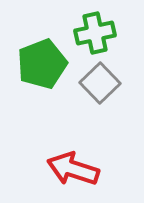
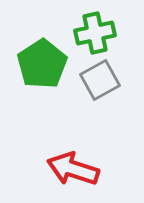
green pentagon: rotated 12 degrees counterclockwise
gray square: moved 3 px up; rotated 15 degrees clockwise
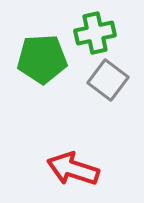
green pentagon: moved 5 px up; rotated 30 degrees clockwise
gray square: moved 8 px right; rotated 24 degrees counterclockwise
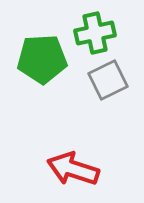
gray square: rotated 27 degrees clockwise
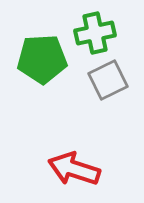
red arrow: moved 1 px right
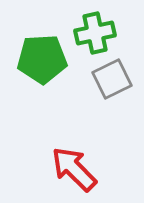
gray square: moved 4 px right, 1 px up
red arrow: rotated 27 degrees clockwise
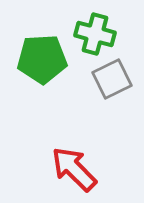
green cross: moved 1 px down; rotated 27 degrees clockwise
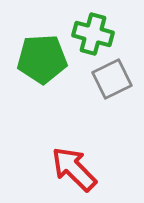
green cross: moved 2 px left
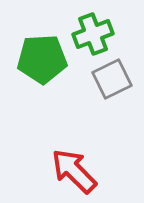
green cross: rotated 36 degrees counterclockwise
red arrow: moved 2 px down
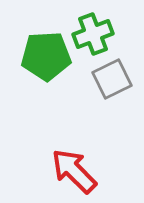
green pentagon: moved 4 px right, 3 px up
